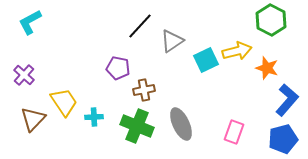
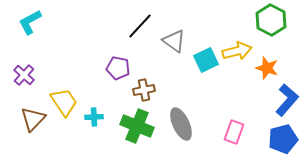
gray triangle: moved 2 px right; rotated 50 degrees counterclockwise
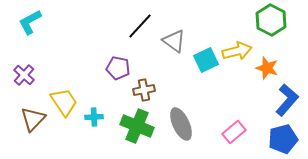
pink rectangle: rotated 30 degrees clockwise
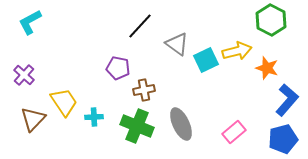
gray triangle: moved 3 px right, 3 px down
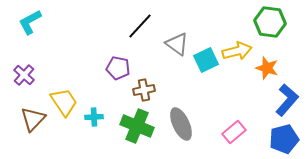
green hexagon: moved 1 px left, 2 px down; rotated 20 degrees counterclockwise
blue pentagon: moved 1 px right
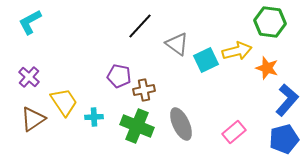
purple pentagon: moved 1 px right, 8 px down
purple cross: moved 5 px right, 2 px down
brown triangle: rotated 12 degrees clockwise
